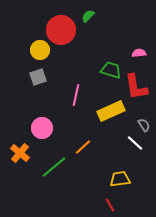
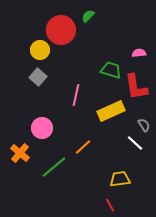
gray square: rotated 30 degrees counterclockwise
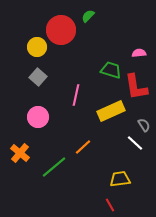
yellow circle: moved 3 px left, 3 px up
pink circle: moved 4 px left, 11 px up
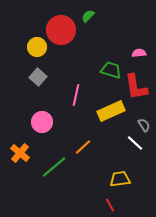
pink circle: moved 4 px right, 5 px down
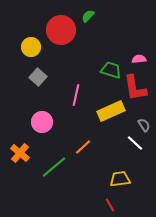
yellow circle: moved 6 px left
pink semicircle: moved 6 px down
red L-shape: moved 1 px left, 1 px down
